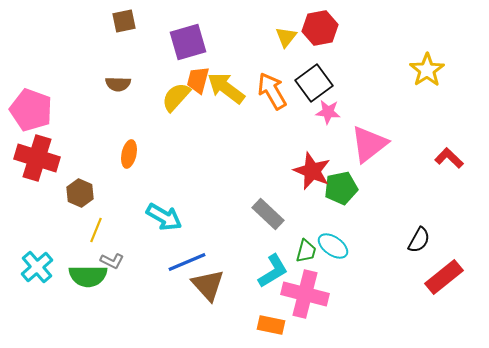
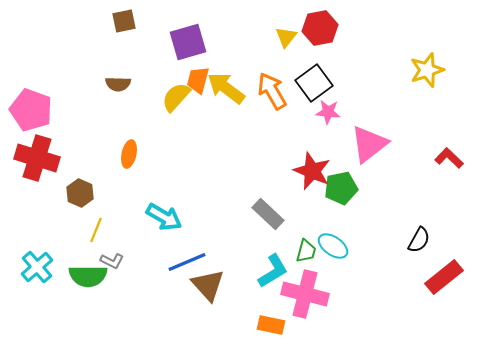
yellow star: rotated 16 degrees clockwise
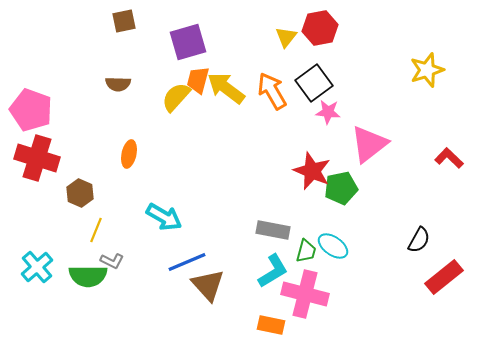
gray rectangle: moved 5 px right, 16 px down; rotated 32 degrees counterclockwise
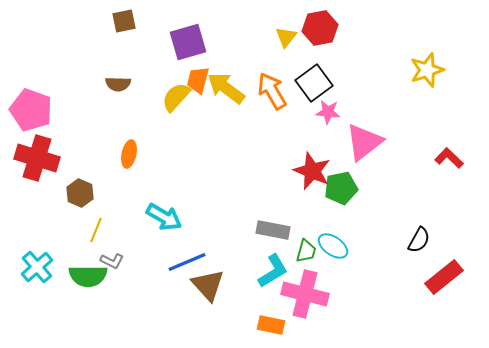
pink triangle: moved 5 px left, 2 px up
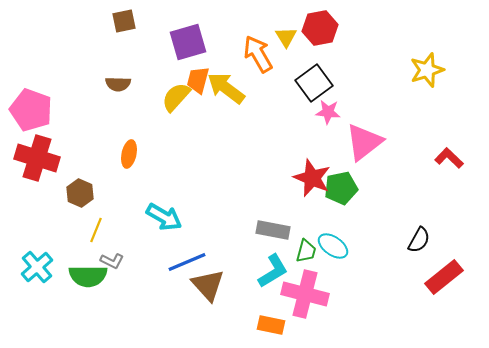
yellow triangle: rotated 10 degrees counterclockwise
orange arrow: moved 14 px left, 37 px up
red star: moved 7 px down
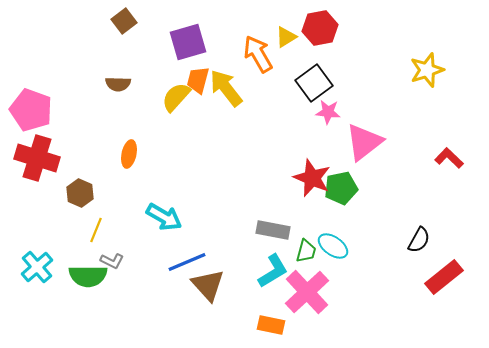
brown square: rotated 25 degrees counterclockwise
yellow triangle: rotated 30 degrees clockwise
yellow arrow: rotated 15 degrees clockwise
pink cross: moved 2 px right, 2 px up; rotated 33 degrees clockwise
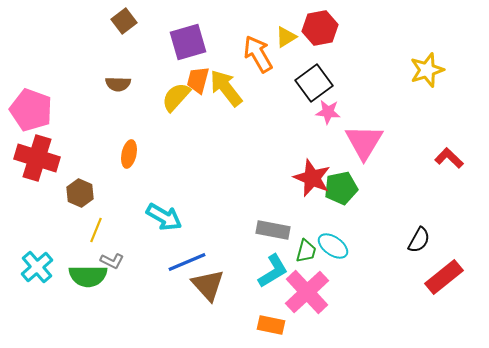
pink triangle: rotated 21 degrees counterclockwise
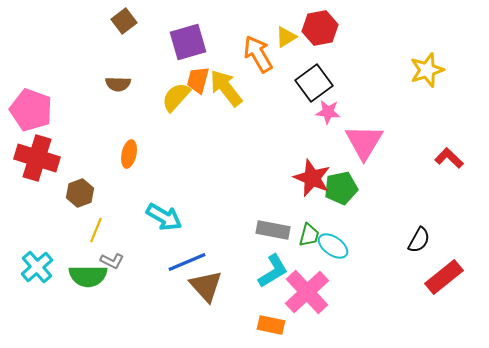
brown hexagon: rotated 16 degrees clockwise
green trapezoid: moved 3 px right, 16 px up
brown triangle: moved 2 px left, 1 px down
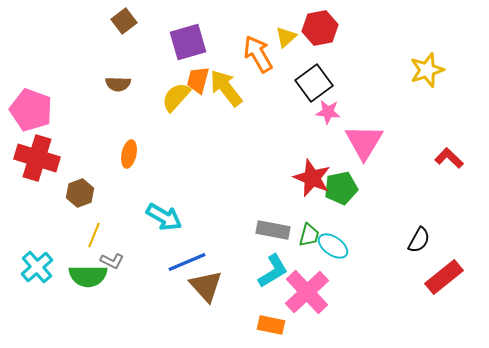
yellow triangle: rotated 10 degrees counterclockwise
yellow line: moved 2 px left, 5 px down
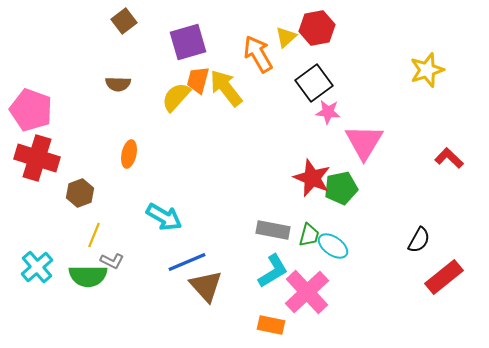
red hexagon: moved 3 px left
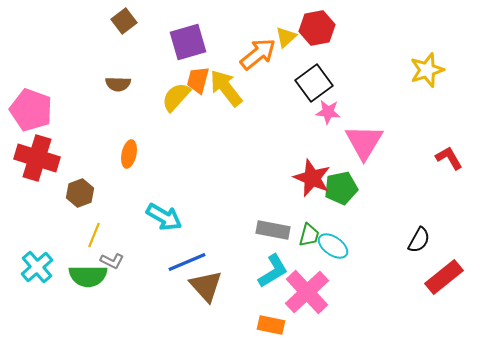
orange arrow: rotated 81 degrees clockwise
red L-shape: rotated 16 degrees clockwise
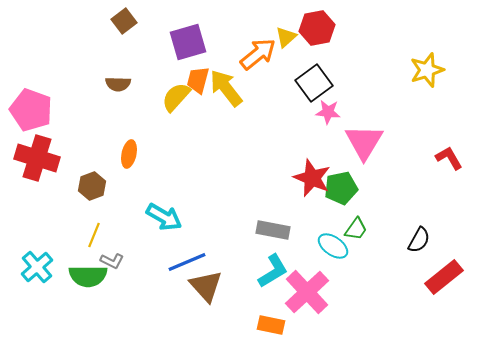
brown hexagon: moved 12 px right, 7 px up
green trapezoid: moved 47 px right, 6 px up; rotated 20 degrees clockwise
